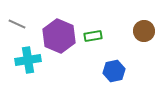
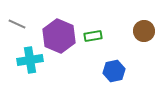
cyan cross: moved 2 px right
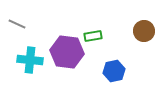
purple hexagon: moved 8 px right, 16 px down; rotated 16 degrees counterclockwise
cyan cross: rotated 15 degrees clockwise
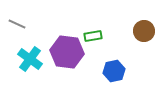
cyan cross: moved 1 px up; rotated 30 degrees clockwise
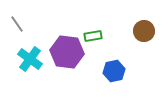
gray line: rotated 30 degrees clockwise
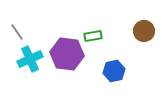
gray line: moved 8 px down
purple hexagon: moved 2 px down
cyan cross: rotated 30 degrees clockwise
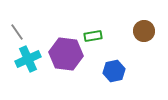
purple hexagon: moved 1 px left
cyan cross: moved 2 px left
